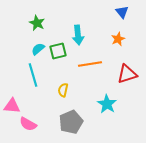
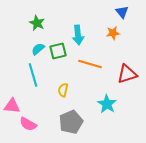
orange star: moved 5 px left, 6 px up; rotated 16 degrees clockwise
orange line: rotated 25 degrees clockwise
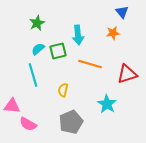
green star: rotated 21 degrees clockwise
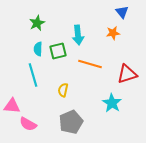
cyan semicircle: rotated 48 degrees counterclockwise
cyan star: moved 5 px right, 1 px up
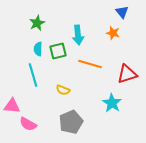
orange star: rotated 24 degrees clockwise
yellow semicircle: rotated 80 degrees counterclockwise
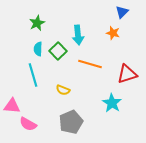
blue triangle: rotated 24 degrees clockwise
green square: rotated 30 degrees counterclockwise
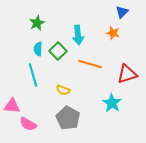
gray pentagon: moved 3 px left, 4 px up; rotated 20 degrees counterclockwise
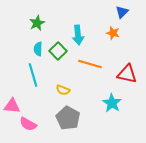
red triangle: rotated 30 degrees clockwise
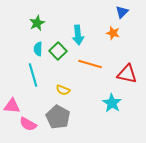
gray pentagon: moved 10 px left, 1 px up
